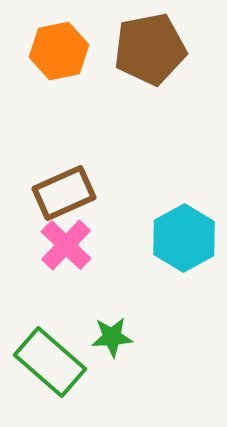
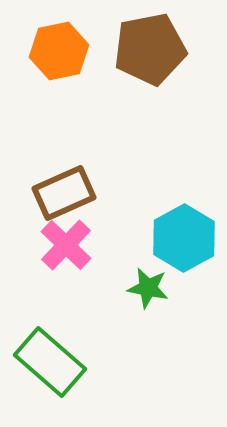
green star: moved 36 px right, 49 px up; rotated 15 degrees clockwise
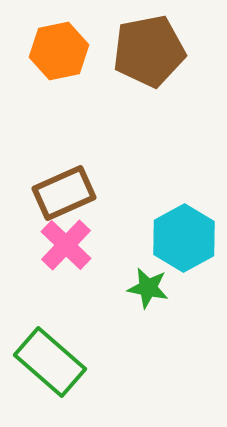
brown pentagon: moved 1 px left, 2 px down
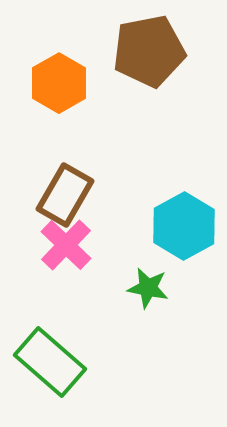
orange hexagon: moved 32 px down; rotated 18 degrees counterclockwise
brown rectangle: moved 1 px right, 2 px down; rotated 36 degrees counterclockwise
cyan hexagon: moved 12 px up
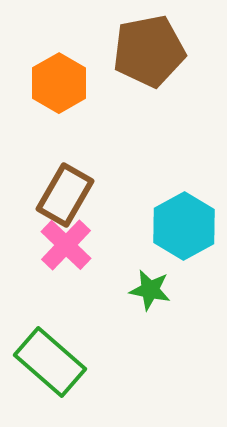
green star: moved 2 px right, 2 px down
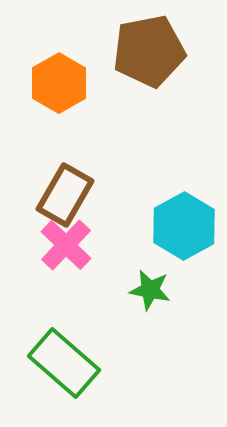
green rectangle: moved 14 px right, 1 px down
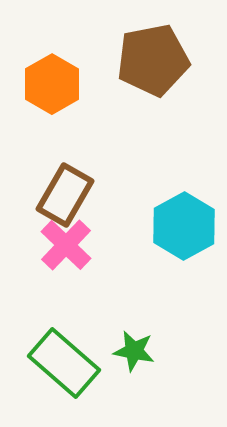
brown pentagon: moved 4 px right, 9 px down
orange hexagon: moved 7 px left, 1 px down
green star: moved 16 px left, 61 px down
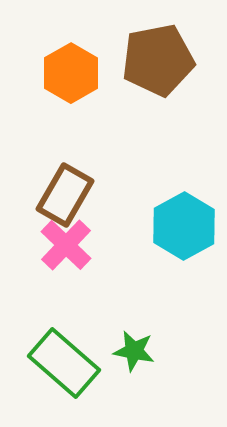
brown pentagon: moved 5 px right
orange hexagon: moved 19 px right, 11 px up
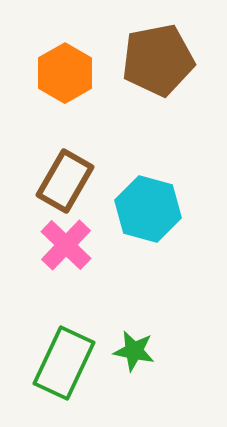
orange hexagon: moved 6 px left
brown rectangle: moved 14 px up
cyan hexagon: moved 36 px left, 17 px up; rotated 16 degrees counterclockwise
green rectangle: rotated 74 degrees clockwise
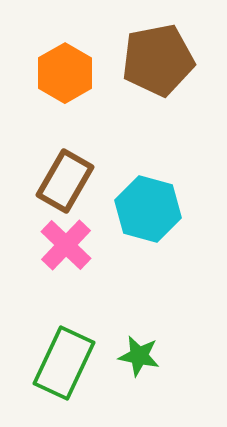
green star: moved 5 px right, 5 px down
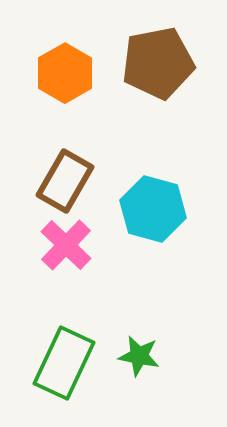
brown pentagon: moved 3 px down
cyan hexagon: moved 5 px right
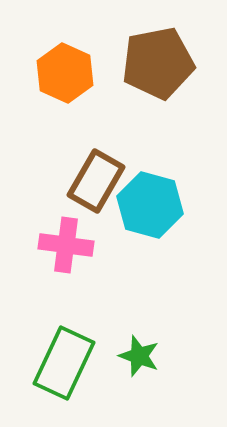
orange hexagon: rotated 6 degrees counterclockwise
brown rectangle: moved 31 px right
cyan hexagon: moved 3 px left, 4 px up
pink cross: rotated 36 degrees counterclockwise
green star: rotated 9 degrees clockwise
